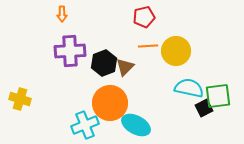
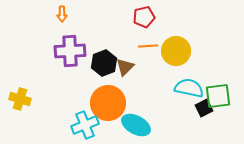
orange circle: moved 2 px left
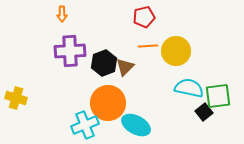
yellow cross: moved 4 px left, 1 px up
black square: moved 4 px down; rotated 12 degrees counterclockwise
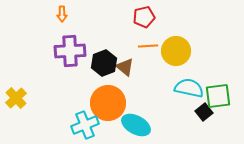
brown triangle: rotated 36 degrees counterclockwise
yellow cross: rotated 30 degrees clockwise
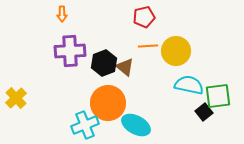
cyan semicircle: moved 3 px up
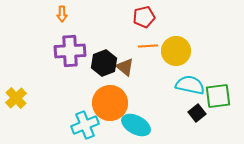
cyan semicircle: moved 1 px right
orange circle: moved 2 px right
black square: moved 7 px left, 1 px down
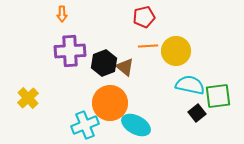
yellow cross: moved 12 px right
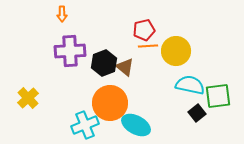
red pentagon: moved 13 px down
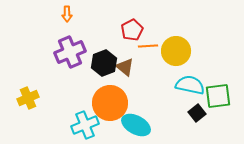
orange arrow: moved 5 px right
red pentagon: moved 12 px left; rotated 15 degrees counterclockwise
purple cross: moved 1 px down; rotated 20 degrees counterclockwise
yellow cross: rotated 20 degrees clockwise
